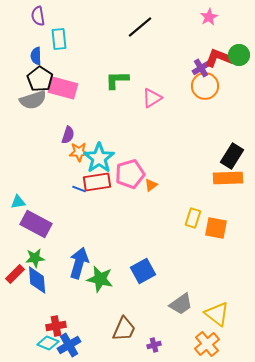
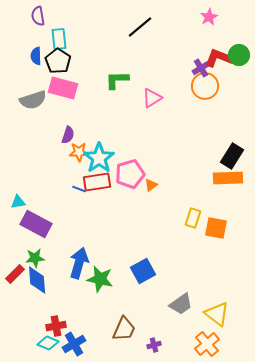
black pentagon at (40, 79): moved 18 px right, 18 px up
blue cross at (69, 345): moved 5 px right, 1 px up
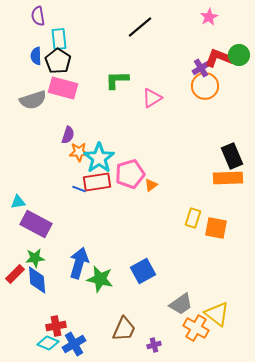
black rectangle at (232, 156): rotated 55 degrees counterclockwise
orange cross at (207, 344): moved 11 px left, 16 px up; rotated 20 degrees counterclockwise
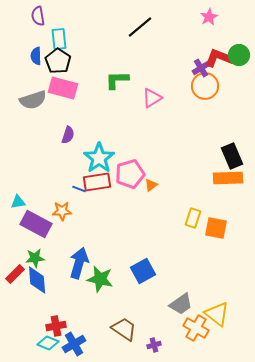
orange star at (79, 152): moved 17 px left, 59 px down
brown trapezoid at (124, 329): rotated 80 degrees counterclockwise
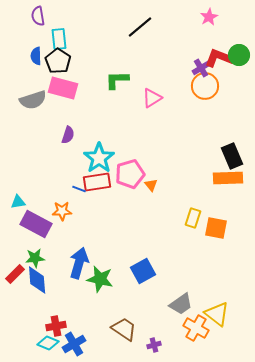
orange triangle at (151, 185): rotated 32 degrees counterclockwise
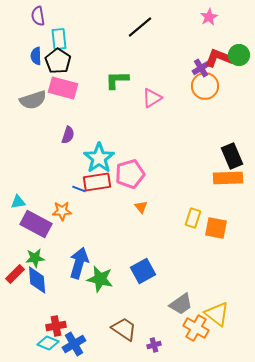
orange triangle at (151, 185): moved 10 px left, 22 px down
